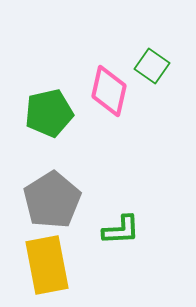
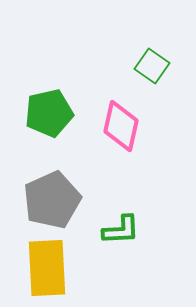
pink diamond: moved 12 px right, 35 px down
gray pentagon: rotated 8 degrees clockwise
yellow rectangle: moved 3 px down; rotated 8 degrees clockwise
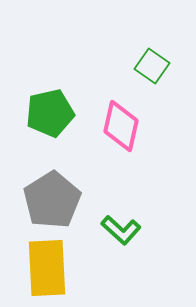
green pentagon: moved 1 px right
gray pentagon: rotated 8 degrees counterclockwise
green L-shape: rotated 45 degrees clockwise
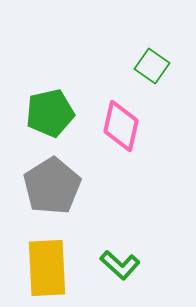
gray pentagon: moved 14 px up
green L-shape: moved 1 px left, 35 px down
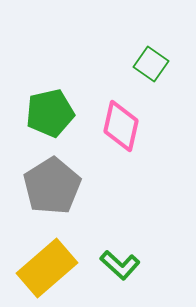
green square: moved 1 px left, 2 px up
yellow rectangle: rotated 52 degrees clockwise
